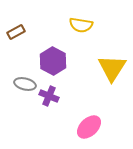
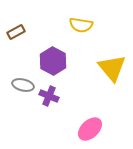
yellow triangle: rotated 12 degrees counterclockwise
gray ellipse: moved 2 px left, 1 px down
pink ellipse: moved 1 px right, 2 px down
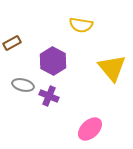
brown rectangle: moved 4 px left, 11 px down
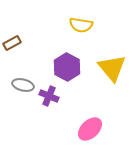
purple hexagon: moved 14 px right, 6 px down
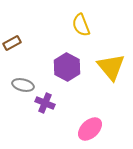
yellow semicircle: rotated 60 degrees clockwise
yellow triangle: moved 1 px left, 1 px up
purple cross: moved 4 px left, 7 px down
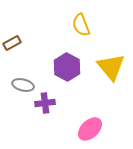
purple cross: rotated 30 degrees counterclockwise
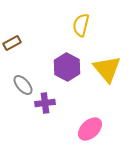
yellow semicircle: rotated 35 degrees clockwise
yellow triangle: moved 4 px left, 2 px down
gray ellipse: rotated 35 degrees clockwise
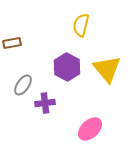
brown rectangle: rotated 18 degrees clockwise
gray ellipse: rotated 75 degrees clockwise
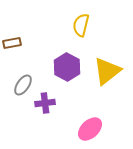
yellow triangle: moved 2 px down; rotated 32 degrees clockwise
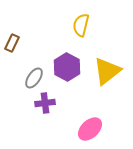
brown rectangle: rotated 54 degrees counterclockwise
gray ellipse: moved 11 px right, 7 px up
